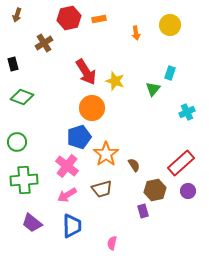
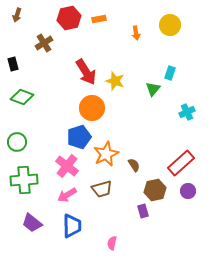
orange star: rotated 10 degrees clockwise
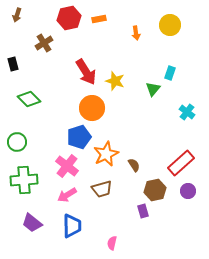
green diamond: moved 7 px right, 2 px down; rotated 25 degrees clockwise
cyan cross: rotated 28 degrees counterclockwise
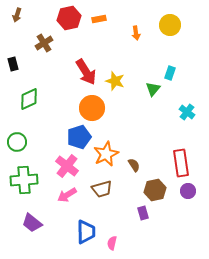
green diamond: rotated 70 degrees counterclockwise
red rectangle: rotated 56 degrees counterclockwise
purple rectangle: moved 2 px down
blue trapezoid: moved 14 px right, 6 px down
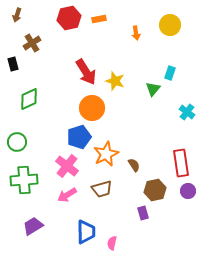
brown cross: moved 12 px left
purple trapezoid: moved 1 px right, 3 px down; rotated 110 degrees clockwise
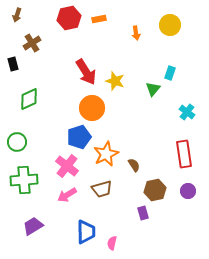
red rectangle: moved 3 px right, 9 px up
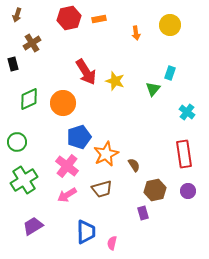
orange circle: moved 29 px left, 5 px up
green cross: rotated 28 degrees counterclockwise
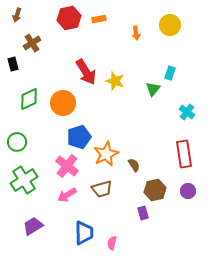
blue trapezoid: moved 2 px left, 1 px down
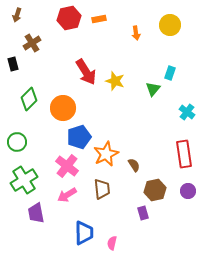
green diamond: rotated 20 degrees counterclockwise
orange circle: moved 5 px down
brown trapezoid: rotated 80 degrees counterclockwise
purple trapezoid: moved 3 px right, 13 px up; rotated 70 degrees counterclockwise
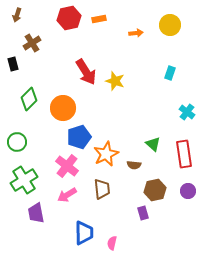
orange arrow: rotated 88 degrees counterclockwise
green triangle: moved 55 px down; rotated 28 degrees counterclockwise
brown semicircle: rotated 128 degrees clockwise
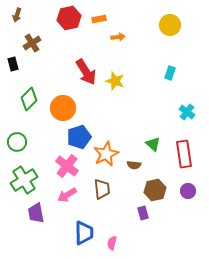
orange arrow: moved 18 px left, 4 px down
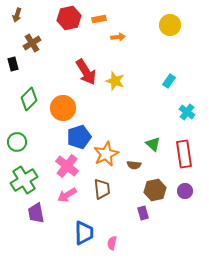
cyan rectangle: moved 1 px left, 8 px down; rotated 16 degrees clockwise
purple circle: moved 3 px left
